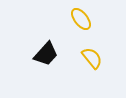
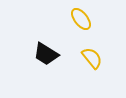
black trapezoid: rotated 80 degrees clockwise
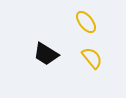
yellow ellipse: moved 5 px right, 3 px down
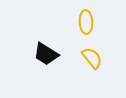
yellow ellipse: rotated 35 degrees clockwise
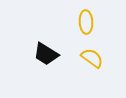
yellow semicircle: rotated 15 degrees counterclockwise
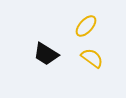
yellow ellipse: moved 4 px down; rotated 45 degrees clockwise
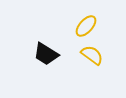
yellow semicircle: moved 3 px up
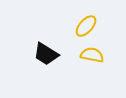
yellow semicircle: rotated 25 degrees counterclockwise
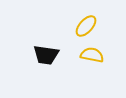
black trapezoid: moved 1 px down; rotated 24 degrees counterclockwise
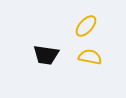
yellow semicircle: moved 2 px left, 2 px down
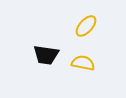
yellow semicircle: moved 7 px left, 6 px down
